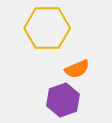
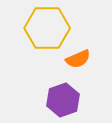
orange semicircle: moved 1 px right, 10 px up
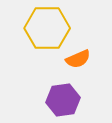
purple hexagon: rotated 12 degrees clockwise
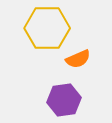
purple hexagon: moved 1 px right
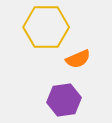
yellow hexagon: moved 1 px left, 1 px up
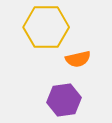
orange semicircle: rotated 10 degrees clockwise
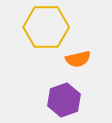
purple hexagon: rotated 12 degrees counterclockwise
